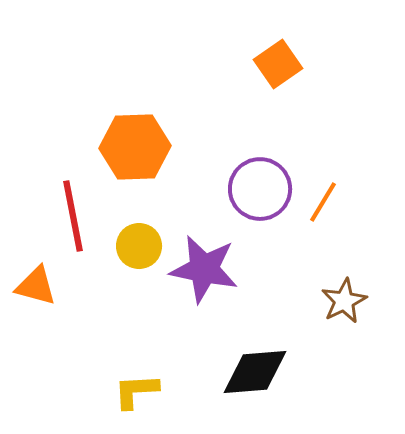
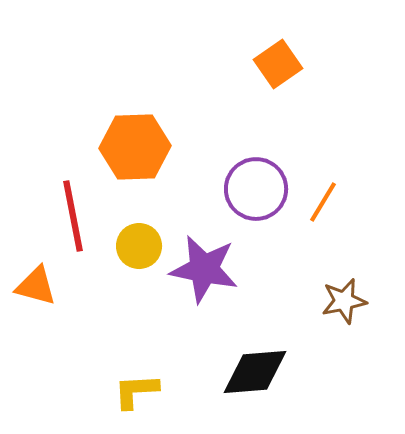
purple circle: moved 4 px left
brown star: rotated 15 degrees clockwise
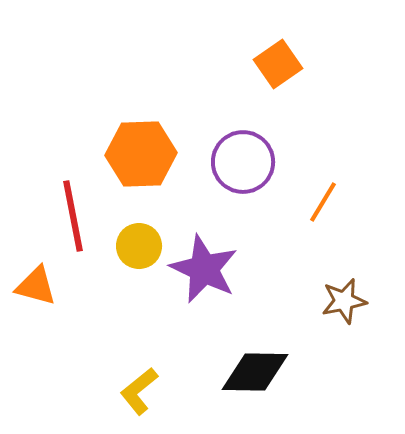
orange hexagon: moved 6 px right, 7 px down
purple circle: moved 13 px left, 27 px up
purple star: rotated 14 degrees clockwise
black diamond: rotated 6 degrees clockwise
yellow L-shape: moved 3 px right; rotated 36 degrees counterclockwise
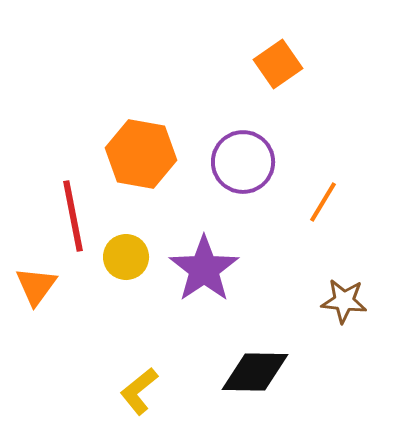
orange hexagon: rotated 12 degrees clockwise
yellow circle: moved 13 px left, 11 px down
purple star: rotated 12 degrees clockwise
orange triangle: rotated 51 degrees clockwise
brown star: rotated 18 degrees clockwise
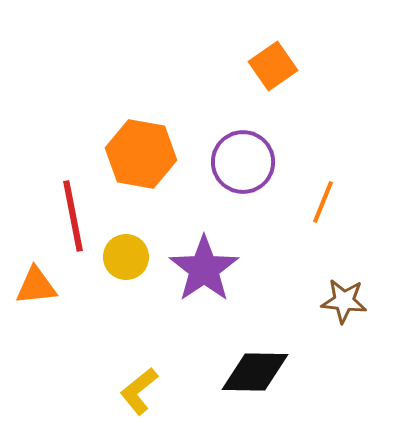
orange square: moved 5 px left, 2 px down
orange line: rotated 9 degrees counterclockwise
orange triangle: rotated 48 degrees clockwise
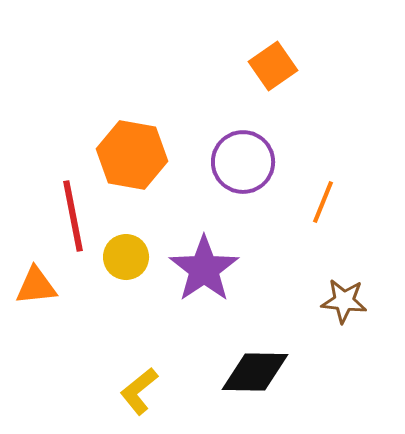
orange hexagon: moved 9 px left, 1 px down
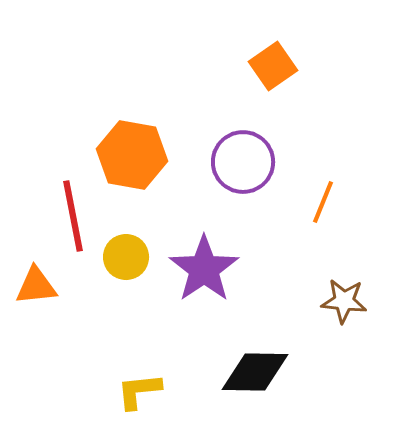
yellow L-shape: rotated 33 degrees clockwise
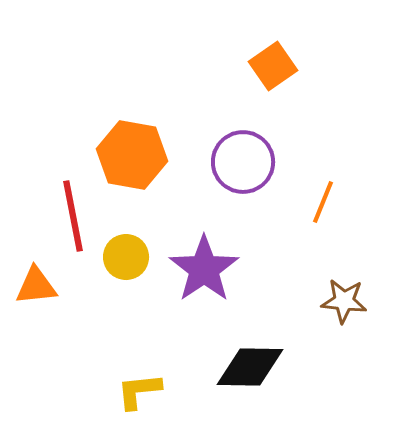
black diamond: moved 5 px left, 5 px up
